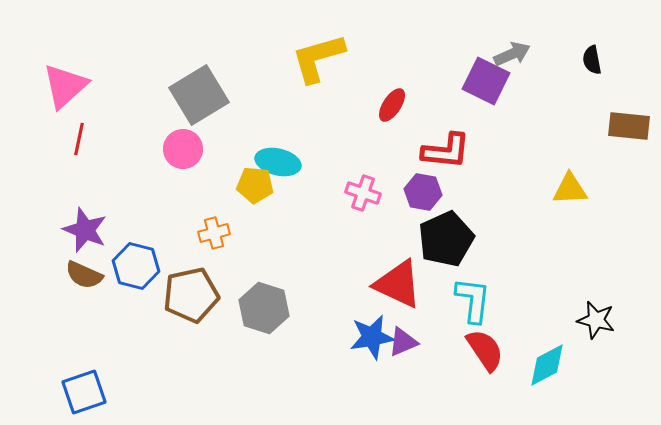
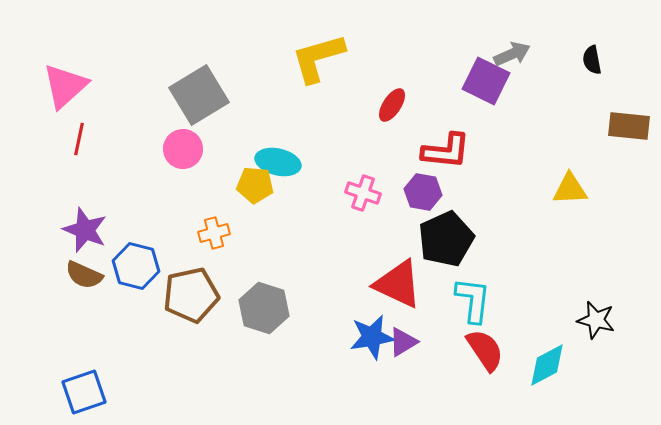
purple triangle: rotated 8 degrees counterclockwise
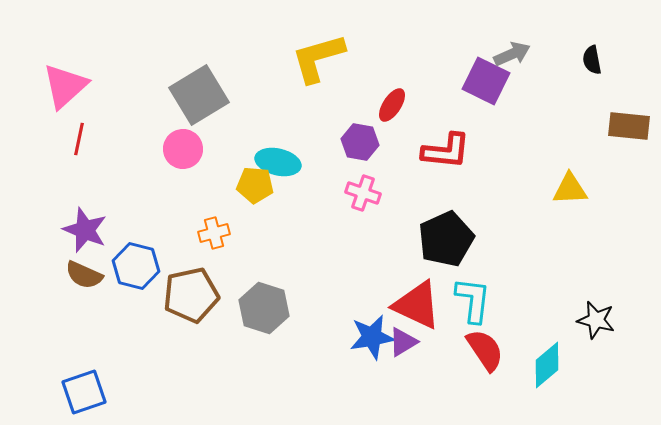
purple hexagon: moved 63 px left, 50 px up
red triangle: moved 19 px right, 21 px down
cyan diamond: rotated 12 degrees counterclockwise
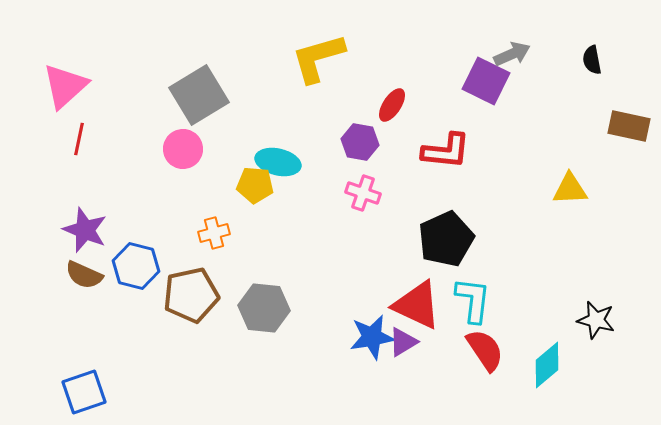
brown rectangle: rotated 6 degrees clockwise
gray hexagon: rotated 12 degrees counterclockwise
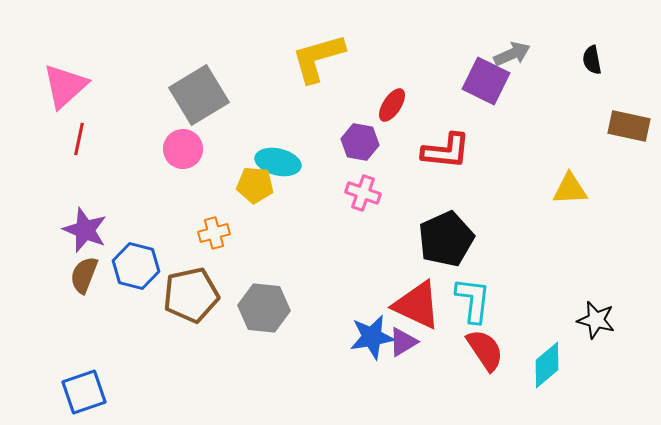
brown semicircle: rotated 87 degrees clockwise
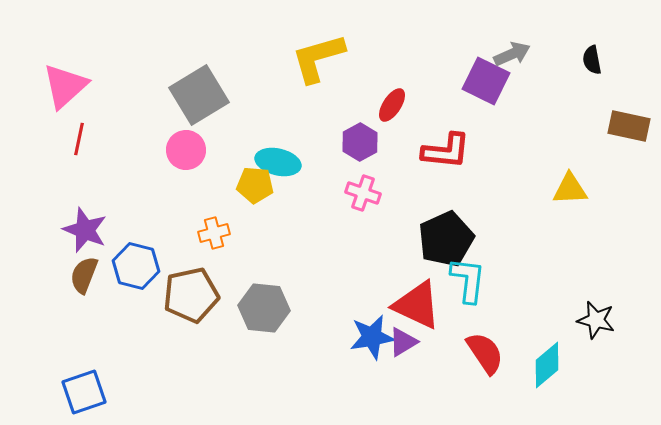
purple hexagon: rotated 21 degrees clockwise
pink circle: moved 3 px right, 1 px down
cyan L-shape: moved 5 px left, 20 px up
red semicircle: moved 3 px down
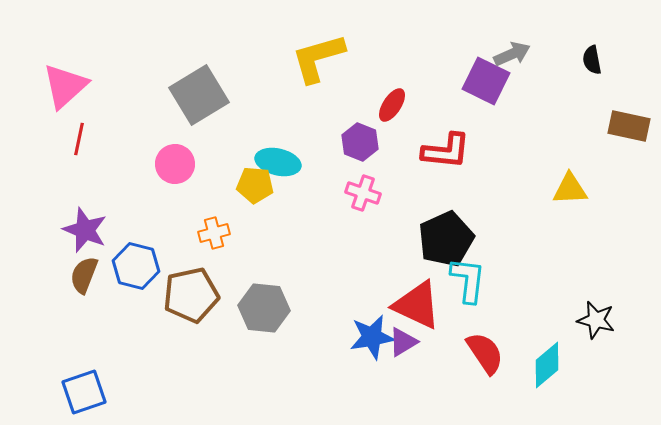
purple hexagon: rotated 9 degrees counterclockwise
pink circle: moved 11 px left, 14 px down
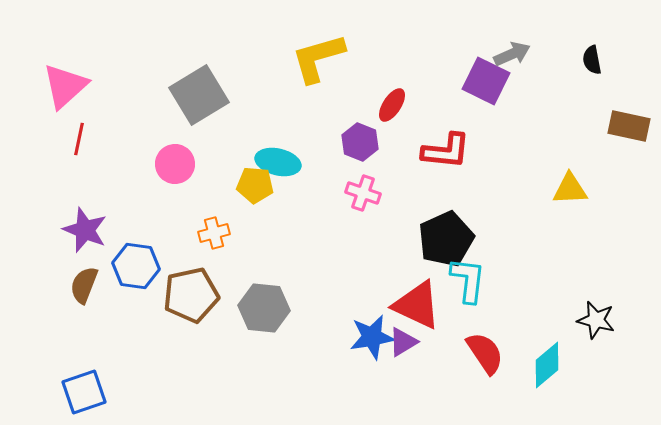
blue hexagon: rotated 6 degrees counterclockwise
brown semicircle: moved 10 px down
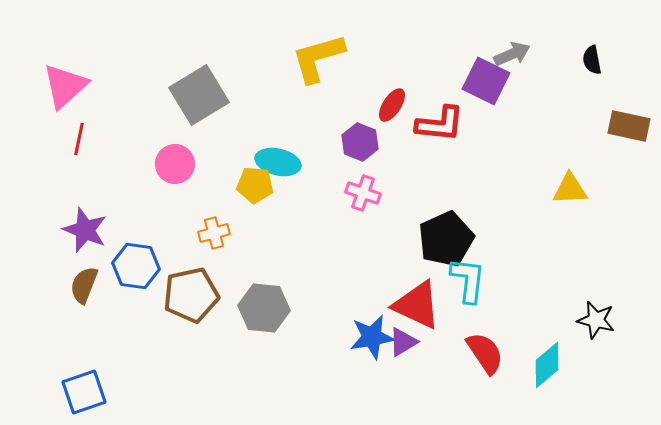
red L-shape: moved 6 px left, 27 px up
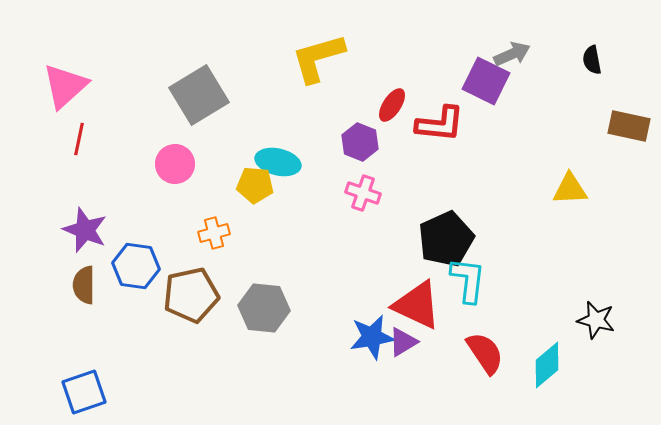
brown semicircle: rotated 21 degrees counterclockwise
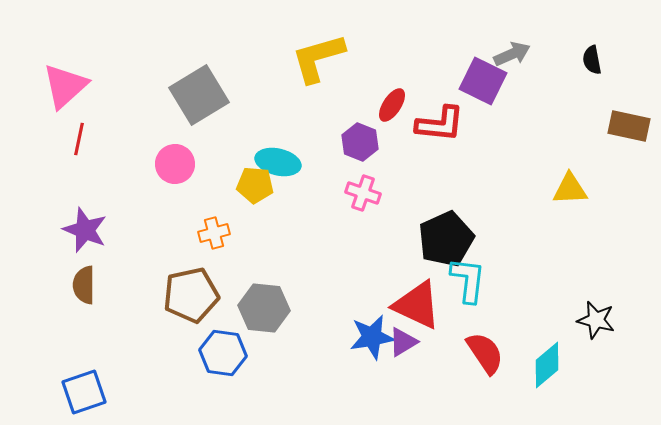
purple square: moved 3 px left
blue hexagon: moved 87 px right, 87 px down
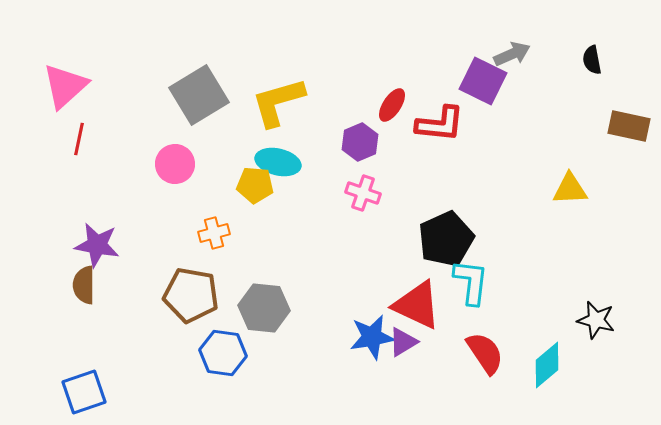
yellow L-shape: moved 40 px left, 44 px down
purple hexagon: rotated 15 degrees clockwise
purple star: moved 12 px right, 15 px down; rotated 12 degrees counterclockwise
cyan L-shape: moved 3 px right, 2 px down
brown pentagon: rotated 22 degrees clockwise
